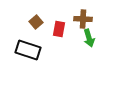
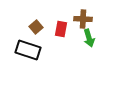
brown square: moved 5 px down
red rectangle: moved 2 px right
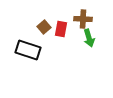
brown square: moved 8 px right
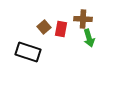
black rectangle: moved 2 px down
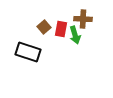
green arrow: moved 14 px left, 3 px up
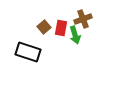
brown cross: rotated 24 degrees counterclockwise
red rectangle: moved 1 px up
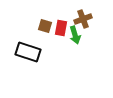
brown square: moved 1 px right, 1 px up; rotated 32 degrees counterclockwise
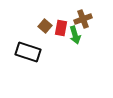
brown square: rotated 24 degrees clockwise
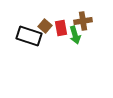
brown cross: moved 2 px down; rotated 12 degrees clockwise
red rectangle: rotated 21 degrees counterclockwise
black rectangle: moved 1 px right, 16 px up
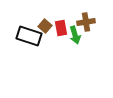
brown cross: moved 3 px right, 1 px down
